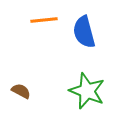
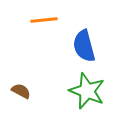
blue semicircle: moved 14 px down
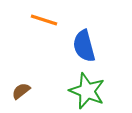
orange line: rotated 24 degrees clockwise
brown semicircle: rotated 66 degrees counterclockwise
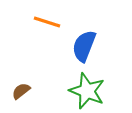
orange line: moved 3 px right, 2 px down
blue semicircle: rotated 36 degrees clockwise
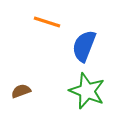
brown semicircle: rotated 18 degrees clockwise
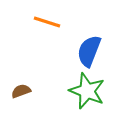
blue semicircle: moved 5 px right, 5 px down
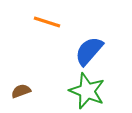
blue semicircle: rotated 20 degrees clockwise
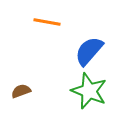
orange line: rotated 8 degrees counterclockwise
green star: moved 2 px right
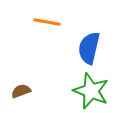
blue semicircle: moved 3 px up; rotated 28 degrees counterclockwise
green star: moved 2 px right
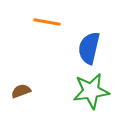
green star: rotated 30 degrees counterclockwise
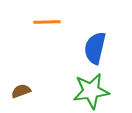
orange line: rotated 12 degrees counterclockwise
blue semicircle: moved 6 px right
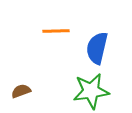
orange line: moved 9 px right, 9 px down
blue semicircle: moved 2 px right
